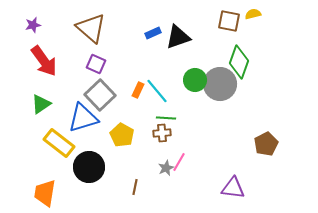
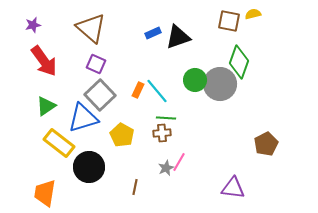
green triangle: moved 5 px right, 2 px down
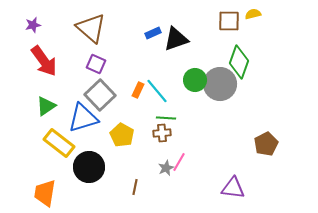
brown square: rotated 10 degrees counterclockwise
black triangle: moved 2 px left, 2 px down
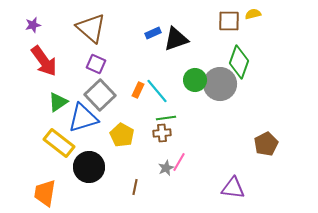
green triangle: moved 12 px right, 4 px up
green line: rotated 12 degrees counterclockwise
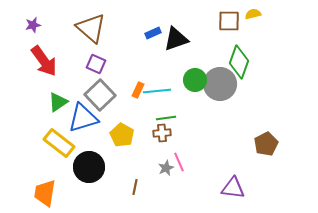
cyan line: rotated 56 degrees counterclockwise
pink line: rotated 54 degrees counterclockwise
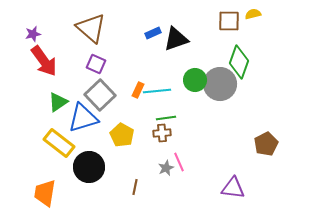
purple star: moved 9 px down
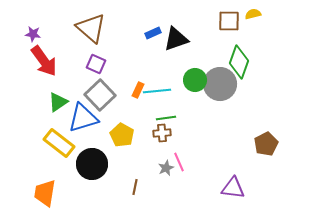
purple star: rotated 21 degrees clockwise
black circle: moved 3 px right, 3 px up
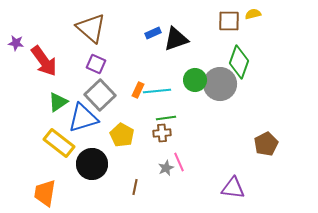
purple star: moved 17 px left, 9 px down
